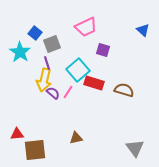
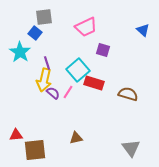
gray square: moved 8 px left, 27 px up; rotated 12 degrees clockwise
brown semicircle: moved 4 px right, 4 px down
red triangle: moved 1 px left, 1 px down
gray triangle: moved 4 px left
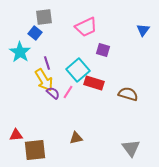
blue triangle: rotated 24 degrees clockwise
yellow arrow: rotated 45 degrees counterclockwise
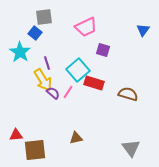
yellow arrow: moved 1 px left
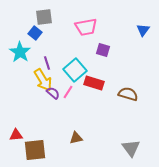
pink trapezoid: rotated 15 degrees clockwise
cyan square: moved 3 px left
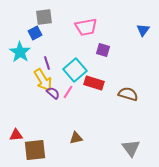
blue square: rotated 24 degrees clockwise
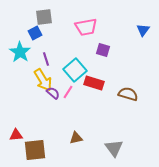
purple line: moved 1 px left, 4 px up
gray triangle: moved 17 px left
